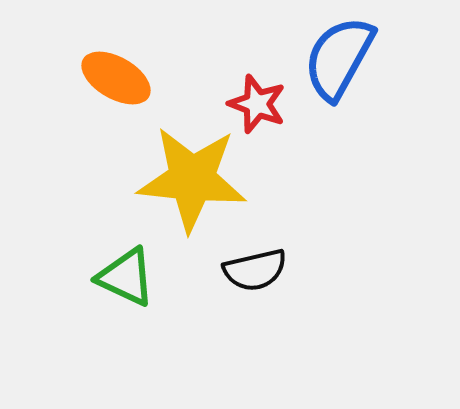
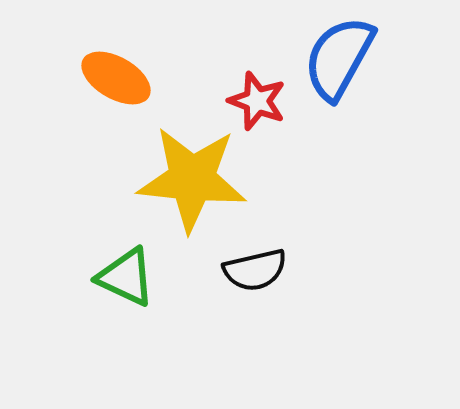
red star: moved 3 px up
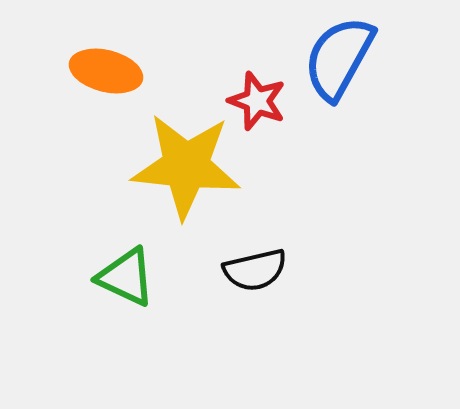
orange ellipse: moved 10 px left, 7 px up; rotated 16 degrees counterclockwise
yellow star: moved 6 px left, 13 px up
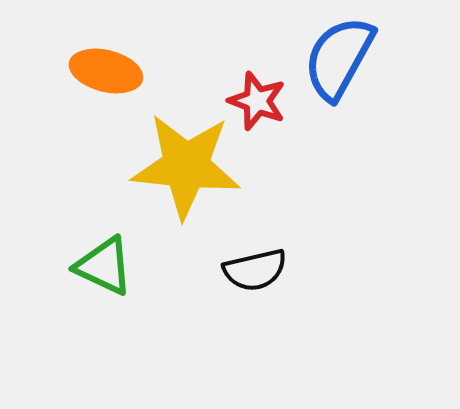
green triangle: moved 22 px left, 11 px up
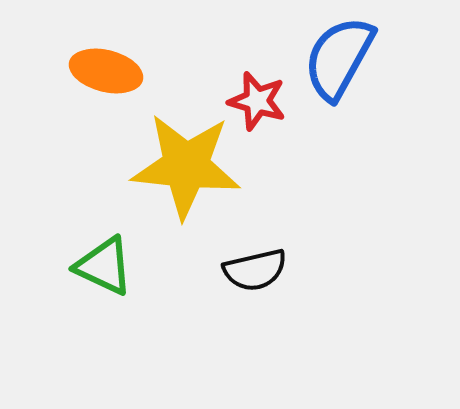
red star: rotated 4 degrees counterclockwise
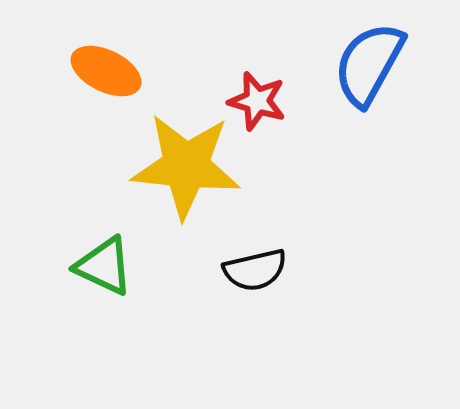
blue semicircle: moved 30 px right, 6 px down
orange ellipse: rotated 12 degrees clockwise
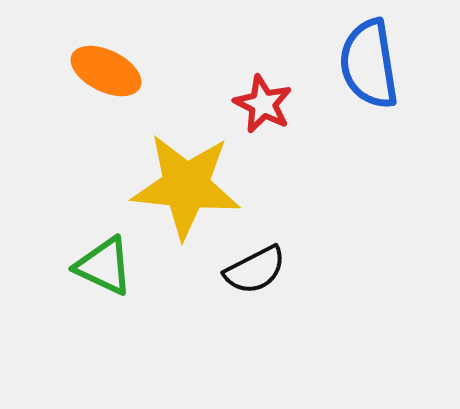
blue semicircle: rotated 38 degrees counterclockwise
red star: moved 6 px right, 3 px down; rotated 10 degrees clockwise
yellow star: moved 20 px down
black semicircle: rotated 14 degrees counterclockwise
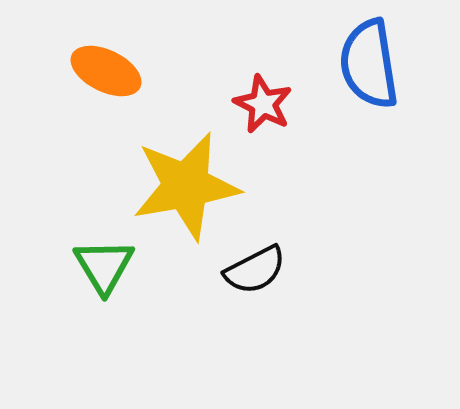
yellow star: rotated 16 degrees counterclockwise
green triangle: rotated 34 degrees clockwise
